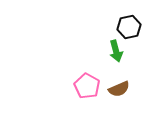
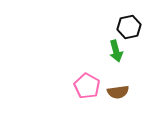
brown semicircle: moved 1 px left, 3 px down; rotated 15 degrees clockwise
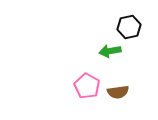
green arrow: moved 6 px left; rotated 95 degrees clockwise
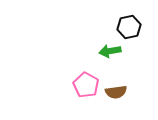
pink pentagon: moved 1 px left, 1 px up
brown semicircle: moved 2 px left
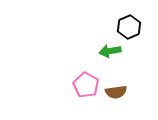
black hexagon: rotated 10 degrees counterclockwise
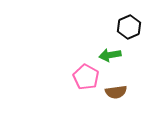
green arrow: moved 4 px down
pink pentagon: moved 8 px up
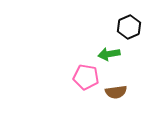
green arrow: moved 1 px left, 1 px up
pink pentagon: rotated 20 degrees counterclockwise
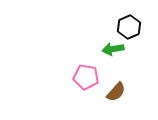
green arrow: moved 4 px right, 5 px up
brown semicircle: rotated 40 degrees counterclockwise
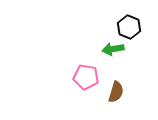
black hexagon: rotated 15 degrees counterclockwise
brown semicircle: rotated 25 degrees counterclockwise
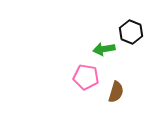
black hexagon: moved 2 px right, 5 px down
green arrow: moved 9 px left
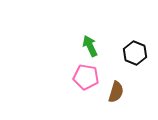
black hexagon: moved 4 px right, 21 px down
green arrow: moved 14 px left, 3 px up; rotated 75 degrees clockwise
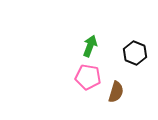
green arrow: rotated 45 degrees clockwise
pink pentagon: moved 2 px right
